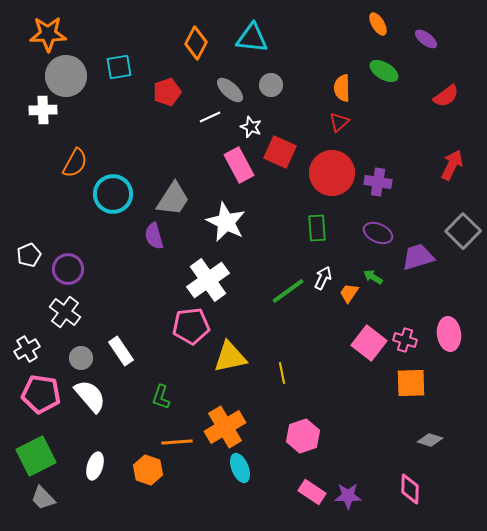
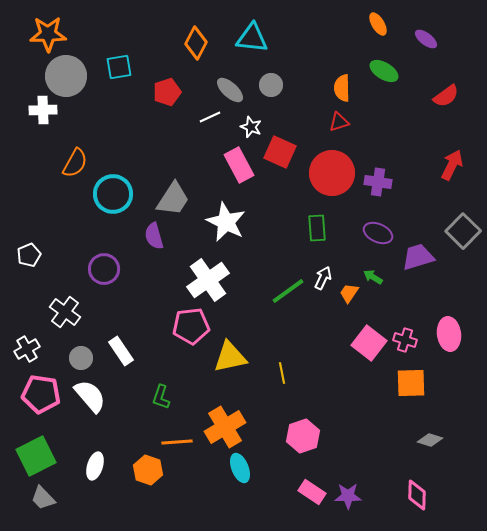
red triangle at (339, 122): rotated 25 degrees clockwise
purple circle at (68, 269): moved 36 px right
pink diamond at (410, 489): moved 7 px right, 6 px down
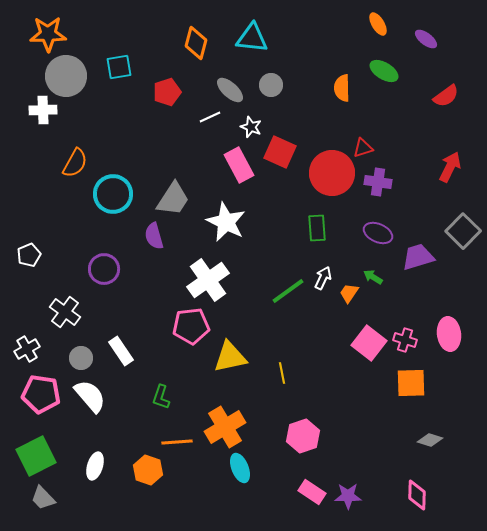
orange diamond at (196, 43): rotated 12 degrees counterclockwise
red triangle at (339, 122): moved 24 px right, 26 px down
red arrow at (452, 165): moved 2 px left, 2 px down
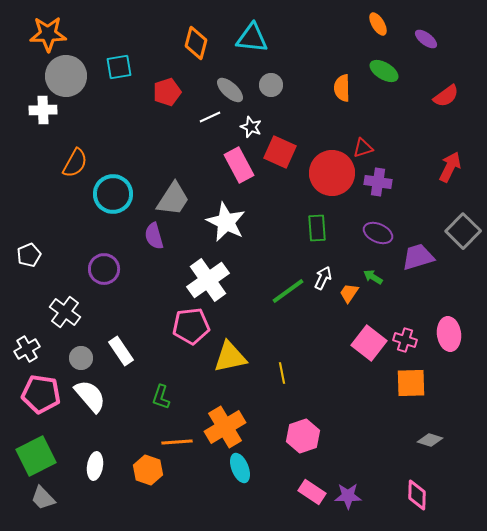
white ellipse at (95, 466): rotated 8 degrees counterclockwise
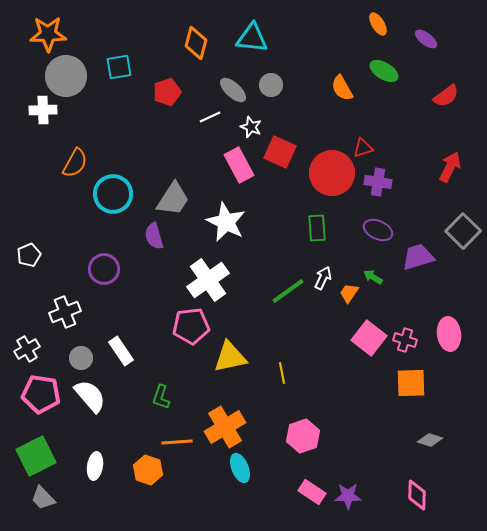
orange semicircle at (342, 88): rotated 28 degrees counterclockwise
gray ellipse at (230, 90): moved 3 px right
purple ellipse at (378, 233): moved 3 px up
white cross at (65, 312): rotated 32 degrees clockwise
pink square at (369, 343): moved 5 px up
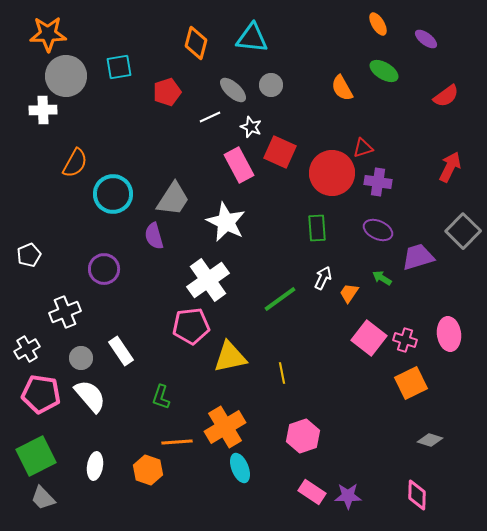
green arrow at (373, 277): moved 9 px right, 1 px down
green line at (288, 291): moved 8 px left, 8 px down
orange square at (411, 383): rotated 24 degrees counterclockwise
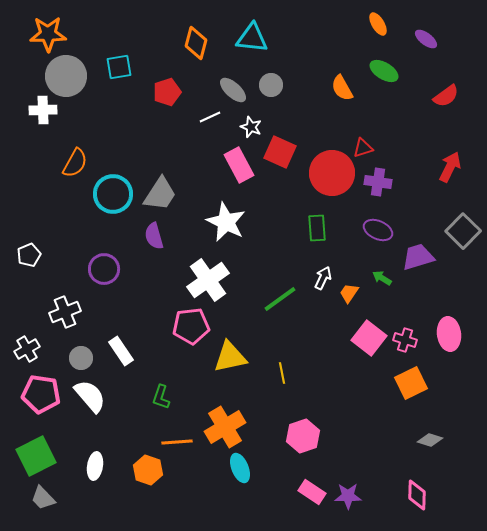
gray trapezoid at (173, 199): moved 13 px left, 5 px up
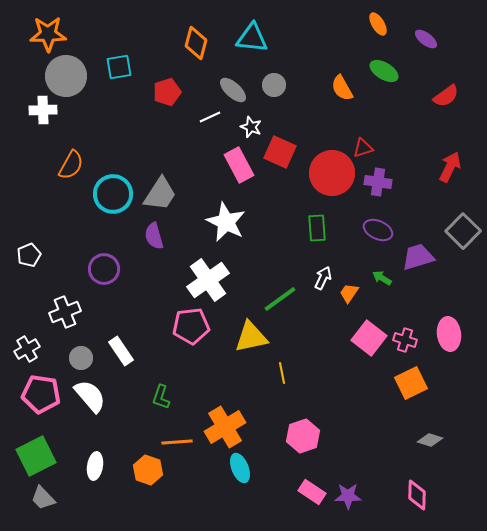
gray circle at (271, 85): moved 3 px right
orange semicircle at (75, 163): moved 4 px left, 2 px down
yellow triangle at (230, 357): moved 21 px right, 20 px up
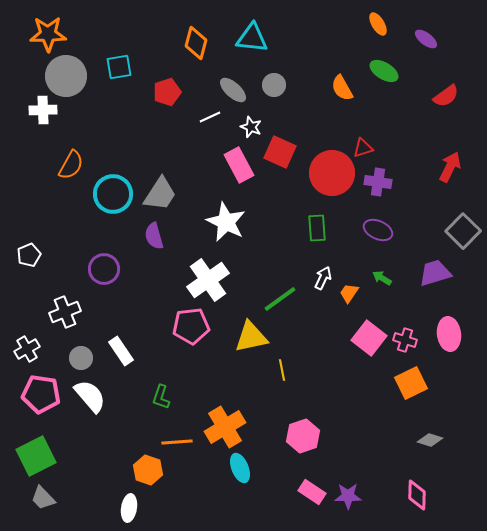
purple trapezoid at (418, 257): moved 17 px right, 16 px down
yellow line at (282, 373): moved 3 px up
white ellipse at (95, 466): moved 34 px right, 42 px down
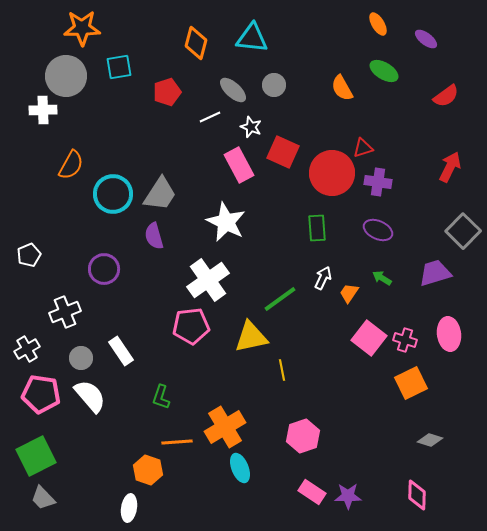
orange star at (48, 34): moved 34 px right, 6 px up
red square at (280, 152): moved 3 px right
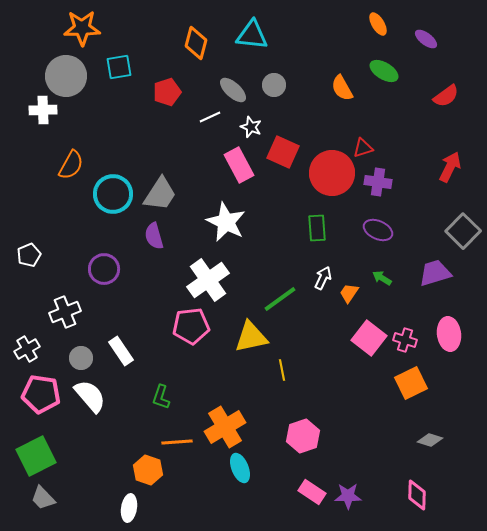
cyan triangle at (252, 38): moved 3 px up
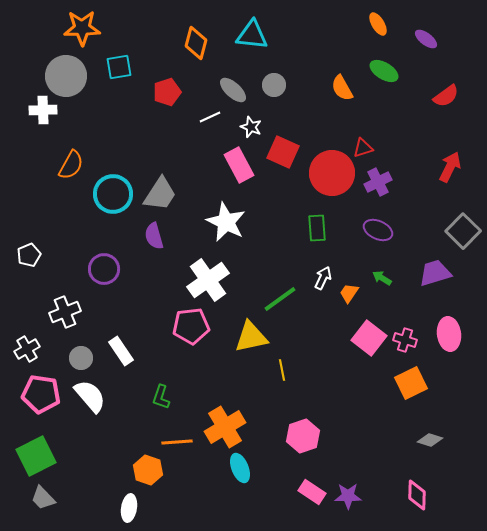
purple cross at (378, 182): rotated 36 degrees counterclockwise
